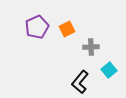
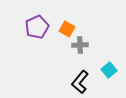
orange square: rotated 35 degrees counterclockwise
gray cross: moved 11 px left, 2 px up
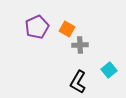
black L-shape: moved 2 px left; rotated 10 degrees counterclockwise
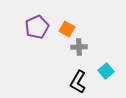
gray cross: moved 1 px left, 2 px down
cyan square: moved 3 px left, 1 px down
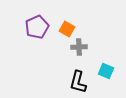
cyan square: rotated 28 degrees counterclockwise
black L-shape: rotated 15 degrees counterclockwise
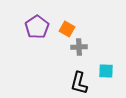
purple pentagon: rotated 10 degrees counterclockwise
cyan square: rotated 21 degrees counterclockwise
black L-shape: moved 1 px right, 1 px down
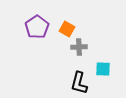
cyan square: moved 3 px left, 2 px up
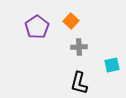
orange square: moved 4 px right, 8 px up; rotated 14 degrees clockwise
cyan square: moved 9 px right, 4 px up; rotated 14 degrees counterclockwise
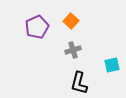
purple pentagon: rotated 10 degrees clockwise
gray cross: moved 6 px left, 3 px down; rotated 14 degrees counterclockwise
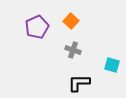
gray cross: rotated 35 degrees clockwise
cyan square: rotated 28 degrees clockwise
black L-shape: rotated 75 degrees clockwise
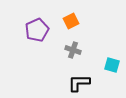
orange square: rotated 21 degrees clockwise
purple pentagon: moved 3 px down
